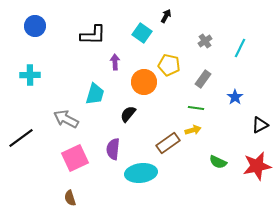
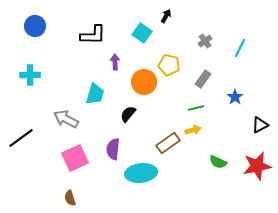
green line: rotated 21 degrees counterclockwise
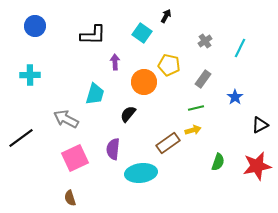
green semicircle: rotated 96 degrees counterclockwise
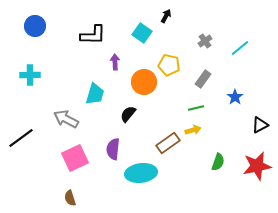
cyan line: rotated 24 degrees clockwise
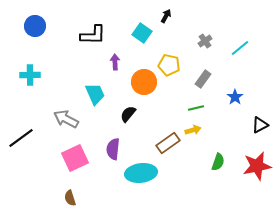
cyan trapezoid: rotated 40 degrees counterclockwise
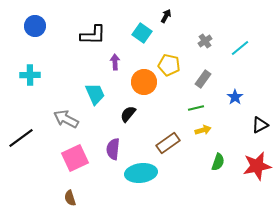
yellow arrow: moved 10 px right
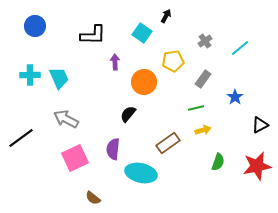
yellow pentagon: moved 4 px right, 4 px up; rotated 20 degrees counterclockwise
cyan trapezoid: moved 36 px left, 16 px up
cyan ellipse: rotated 20 degrees clockwise
brown semicircle: moved 23 px right; rotated 35 degrees counterclockwise
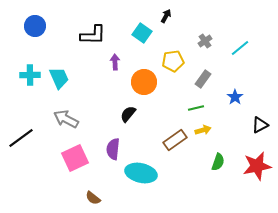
brown rectangle: moved 7 px right, 3 px up
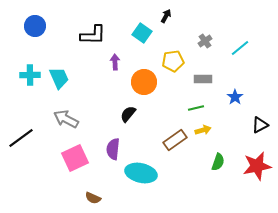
gray rectangle: rotated 54 degrees clockwise
brown semicircle: rotated 14 degrees counterclockwise
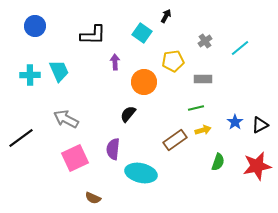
cyan trapezoid: moved 7 px up
blue star: moved 25 px down
